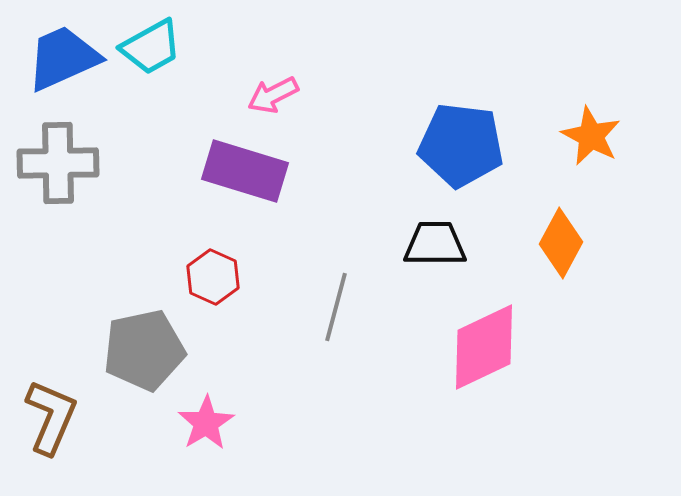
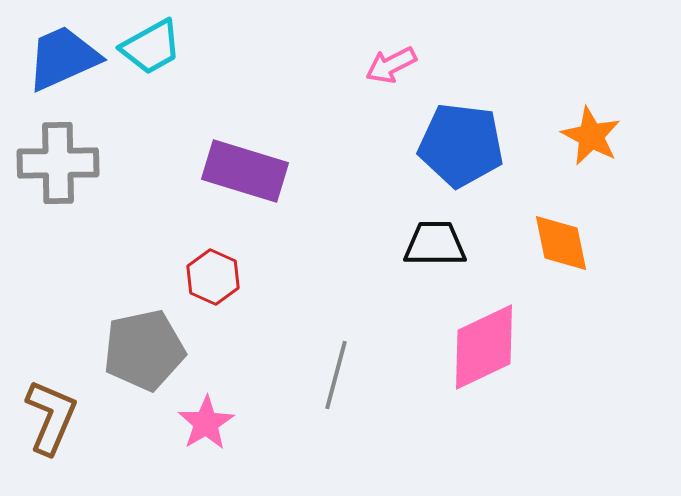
pink arrow: moved 118 px right, 30 px up
orange diamond: rotated 40 degrees counterclockwise
gray line: moved 68 px down
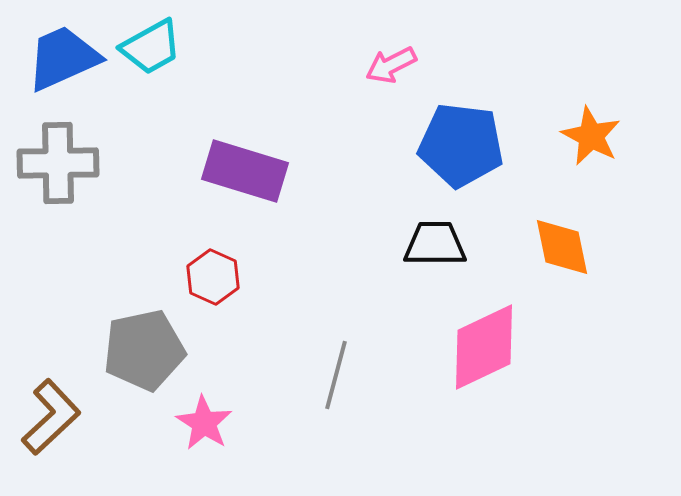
orange diamond: moved 1 px right, 4 px down
brown L-shape: rotated 24 degrees clockwise
pink star: moved 2 px left; rotated 8 degrees counterclockwise
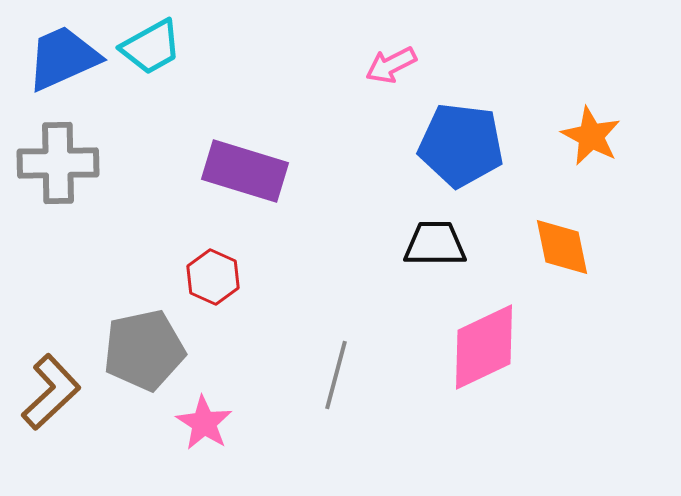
brown L-shape: moved 25 px up
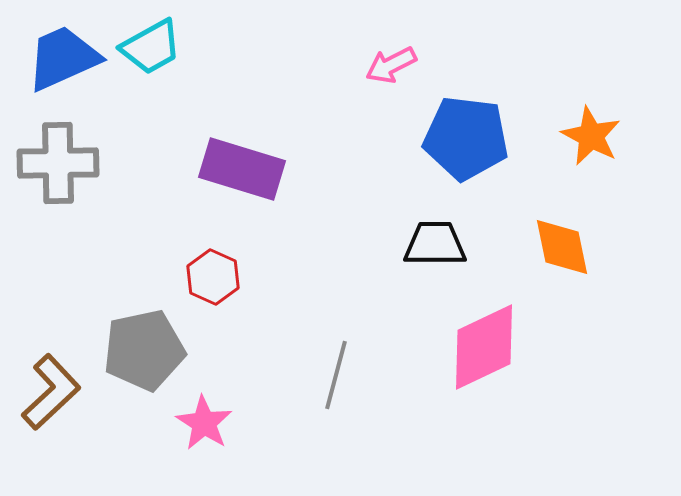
blue pentagon: moved 5 px right, 7 px up
purple rectangle: moved 3 px left, 2 px up
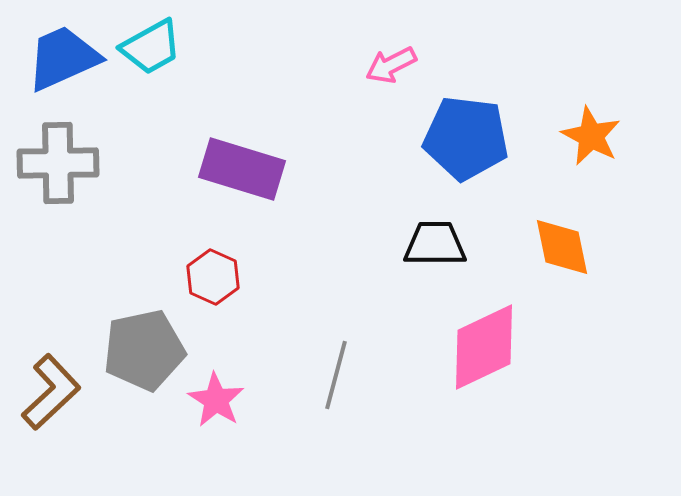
pink star: moved 12 px right, 23 px up
